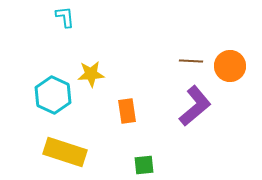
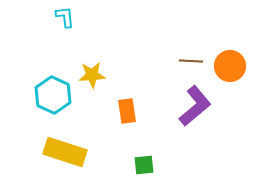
yellow star: moved 1 px right, 1 px down
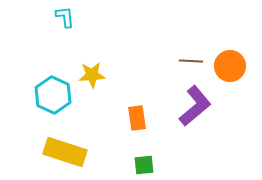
orange rectangle: moved 10 px right, 7 px down
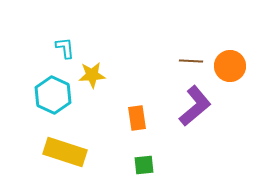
cyan L-shape: moved 31 px down
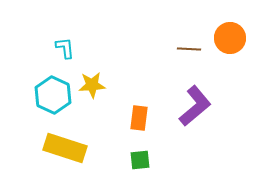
brown line: moved 2 px left, 12 px up
orange circle: moved 28 px up
yellow star: moved 10 px down
orange rectangle: moved 2 px right; rotated 15 degrees clockwise
yellow rectangle: moved 4 px up
green square: moved 4 px left, 5 px up
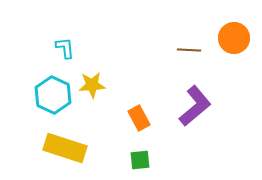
orange circle: moved 4 px right
brown line: moved 1 px down
orange rectangle: rotated 35 degrees counterclockwise
